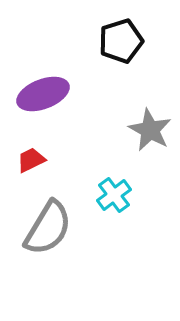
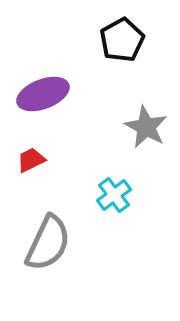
black pentagon: moved 1 px right, 1 px up; rotated 12 degrees counterclockwise
gray star: moved 4 px left, 3 px up
gray semicircle: moved 15 px down; rotated 6 degrees counterclockwise
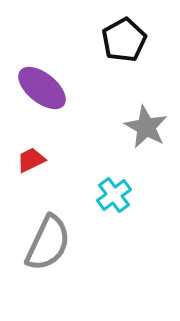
black pentagon: moved 2 px right
purple ellipse: moved 1 px left, 6 px up; rotated 60 degrees clockwise
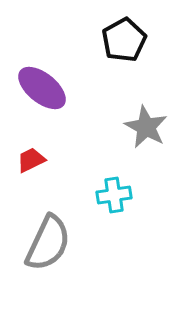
cyan cross: rotated 28 degrees clockwise
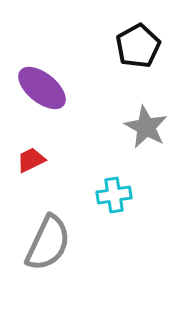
black pentagon: moved 14 px right, 6 px down
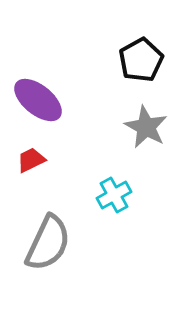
black pentagon: moved 3 px right, 14 px down
purple ellipse: moved 4 px left, 12 px down
cyan cross: rotated 20 degrees counterclockwise
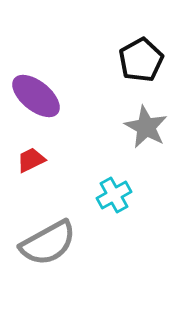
purple ellipse: moved 2 px left, 4 px up
gray semicircle: rotated 36 degrees clockwise
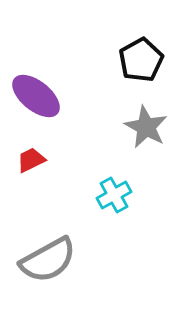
gray semicircle: moved 17 px down
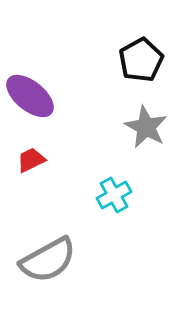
purple ellipse: moved 6 px left
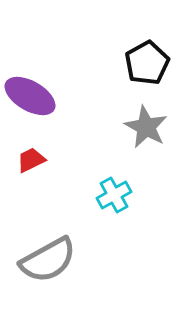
black pentagon: moved 6 px right, 3 px down
purple ellipse: rotated 9 degrees counterclockwise
